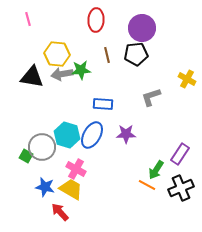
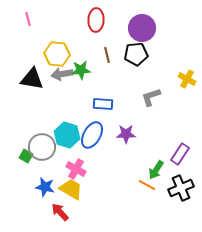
black triangle: moved 2 px down
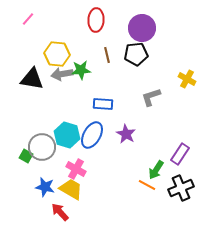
pink line: rotated 56 degrees clockwise
purple star: rotated 30 degrees clockwise
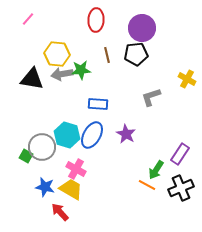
blue rectangle: moved 5 px left
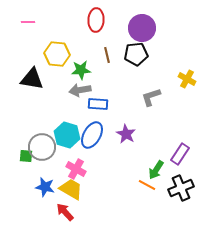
pink line: moved 3 px down; rotated 48 degrees clockwise
gray arrow: moved 18 px right, 16 px down
green square: rotated 24 degrees counterclockwise
red arrow: moved 5 px right
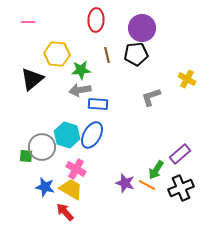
black triangle: rotated 50 degrees counterclockwise
purple star: moved 1 px left, 49 px down; rotated 12 degrees counterclockwise
purple rectangle: rotated 15 degrees clockwise
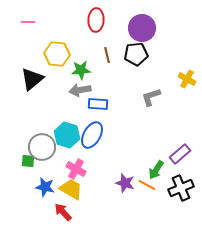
green square: moved 2 px right, 5 px down
red arrow: moved 2 px left
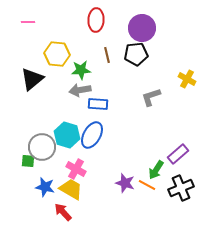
purple rectangle: moved 2 px left
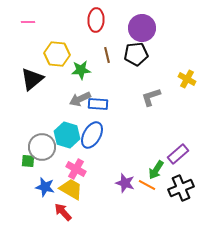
gray arrow: moved 9 px down; rotated 15 degrees counterclockwise
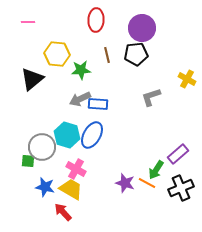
orange line: moved 2 px up
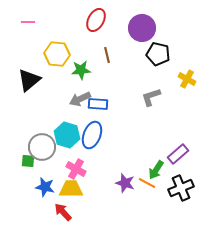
red ellipse: rotated 25 degrees clockwise
black pentagon: moved 22 px right; rotated 20 degrees clockwise
black triangle: moved 3 px left, 1 px down
blue ellipse: rotated 8 degrees counterclockwise
yellow trapezoid: rotated 30 degrees counterclockwise
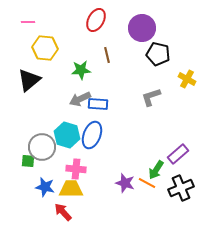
yellow hexagon: moved 12 px left, 6 px up
pink cross: rotated 24 degrees counterclockwise
